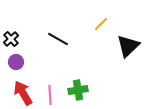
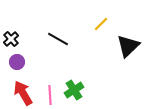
purple circle: moved 1 px right
green cross: moved 4 px left; rotated 24 degrees counterclockwise
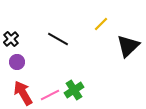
pink line: rotated 66 degrees clockwise
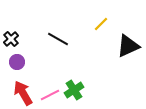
black triangle: rotated 20 degrees clockwise
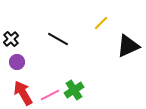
yellow line: moved 1 px up
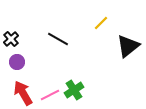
black triangle: rotated 15 degrees counterclockwise
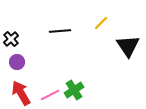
black line: moved 2 px right, 8 px up; rotated 35 degrees counterclockwise
black triangle: rotated 25 degrees counterclockwise
red arrow: moved 2 px left
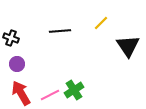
black cross: moved 1 px up; rotated 28 degrees counterclockwise
purple circle: moved 2 px down
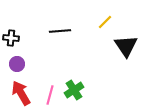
yellow line: moved 4 px right, 1 px up
black cross: rotated 14 degrees counterclockwise
black triangle: moved 2 px left
pink line: rotated 48 degrees counterclockwise
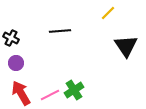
yellow line: moved 3 px right, 9 px up
black cross: rotated 21 degrees clockwise
purple circle: moved 1 px left, 1 px up
pink line: rotated 48 degrees clockwise
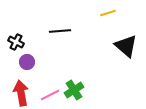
yellow line: rotated 28 degrees clockwise
black cross: moved 5 px right, 4 px down
black triangle: rotated 15 degrees counterclockwise
purple circle: moved 11 px right, 1 px up
red arrow: rotated 20 degrees clockwise
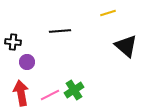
black cross: moved 3 px left; rotated 21 degrees counterclockwise
